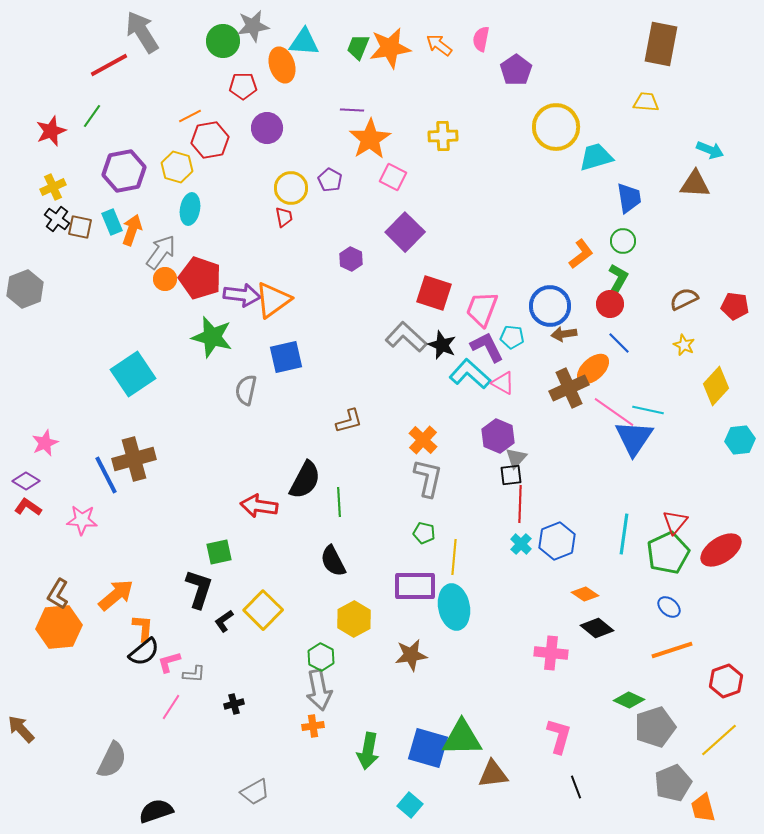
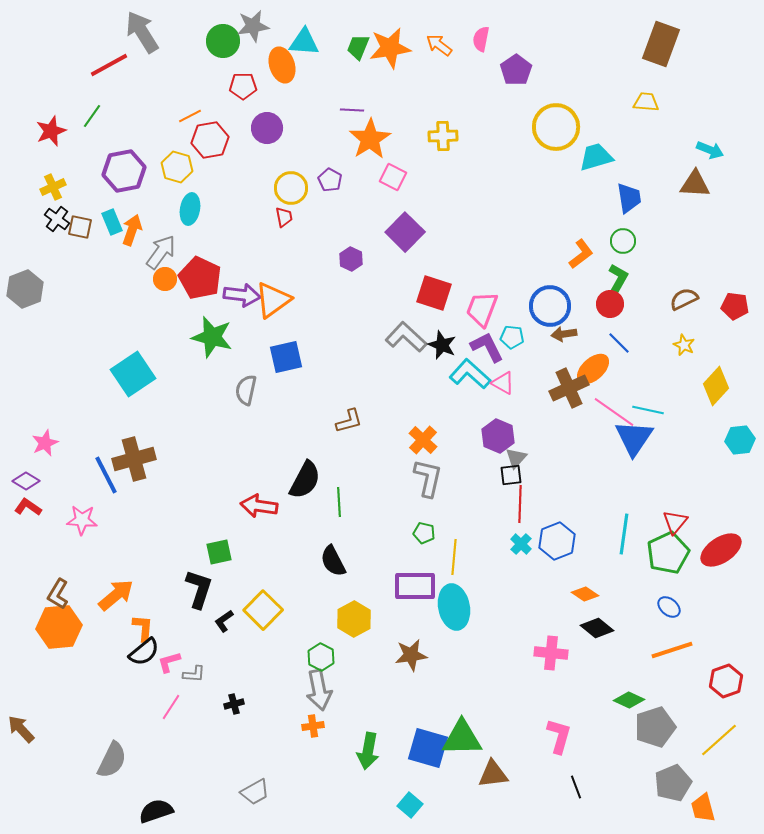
brown rectangle at (661, 44): rotated 9 degrees clockwise
red pentagon at (200, 278): rotated 6 degrees clockwise
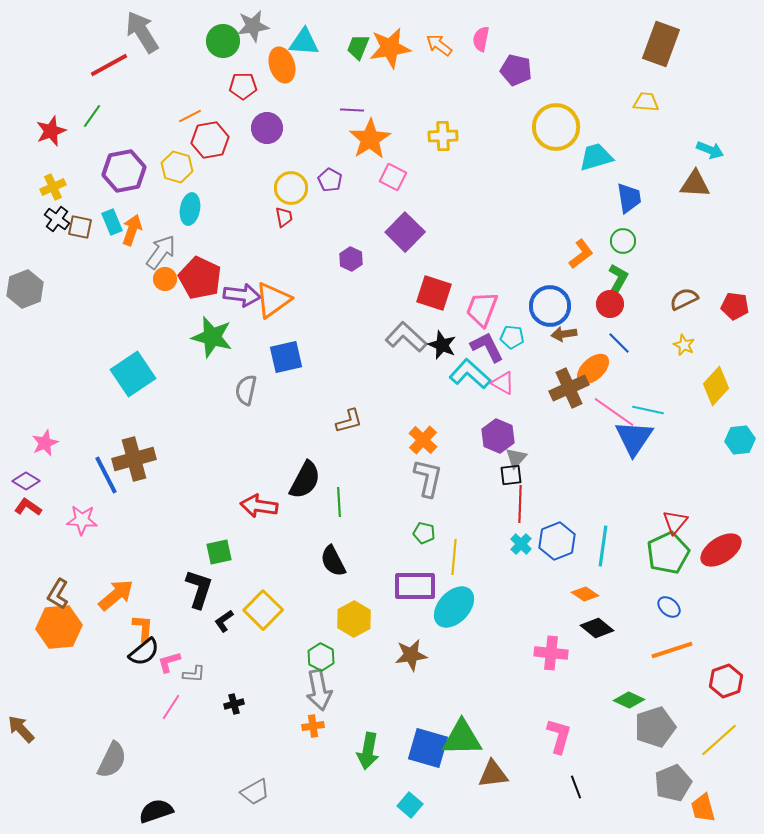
purple pentagon at (516, 70): rotated 24 degrees counterclockwise
cyan line at (624, 534): moved 21 px left, 12 px down
cyan ellipse at (454, 607): rotated 54 degrees clockwise
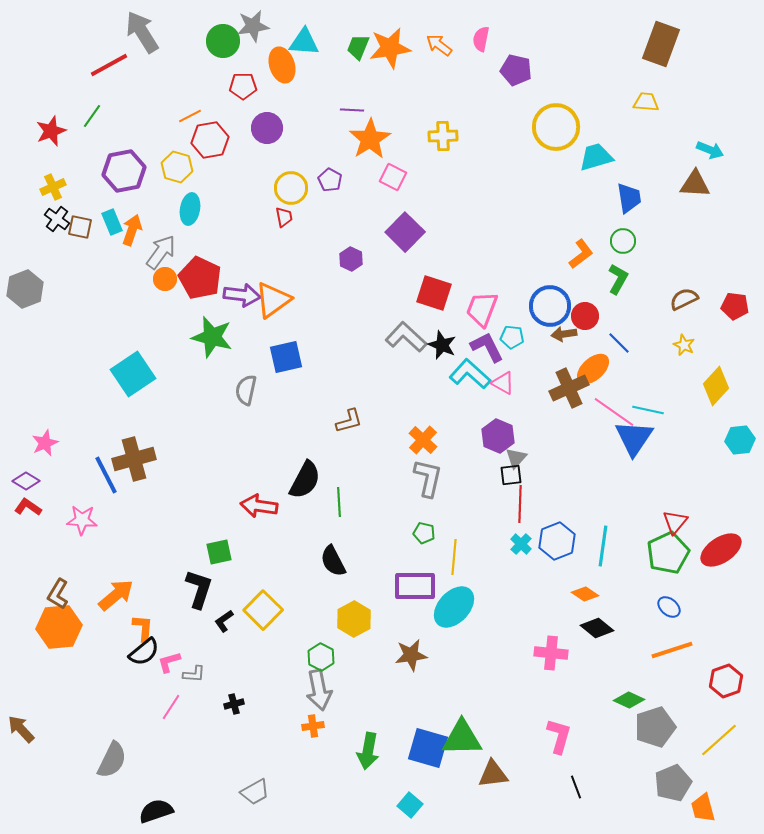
red circle at (610, 304): moved 25 px left, 12 px down
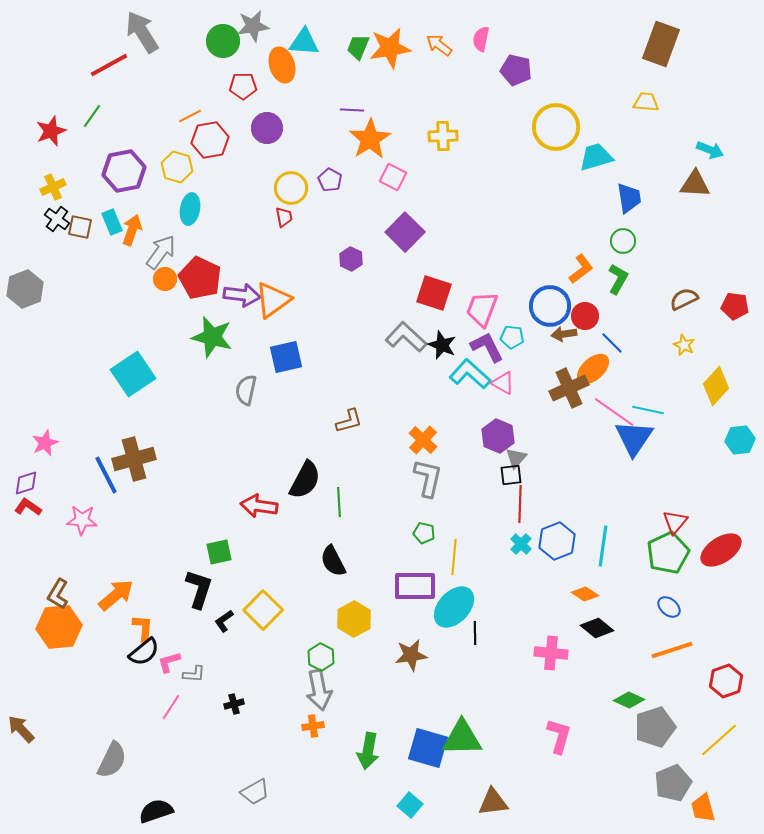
orange L-shape at (581, 254): moved 15 px down
blue line at (619, 343): moved 7 px left
purple diamond at (26, 481): moved 2 px down; rotated 48 degrees counterclockwise
brown triangle at (493, 774): moved 28 px down
black line at (576, 787): moved 101 px left, 154 px up; rotated 20 degrees clockwise
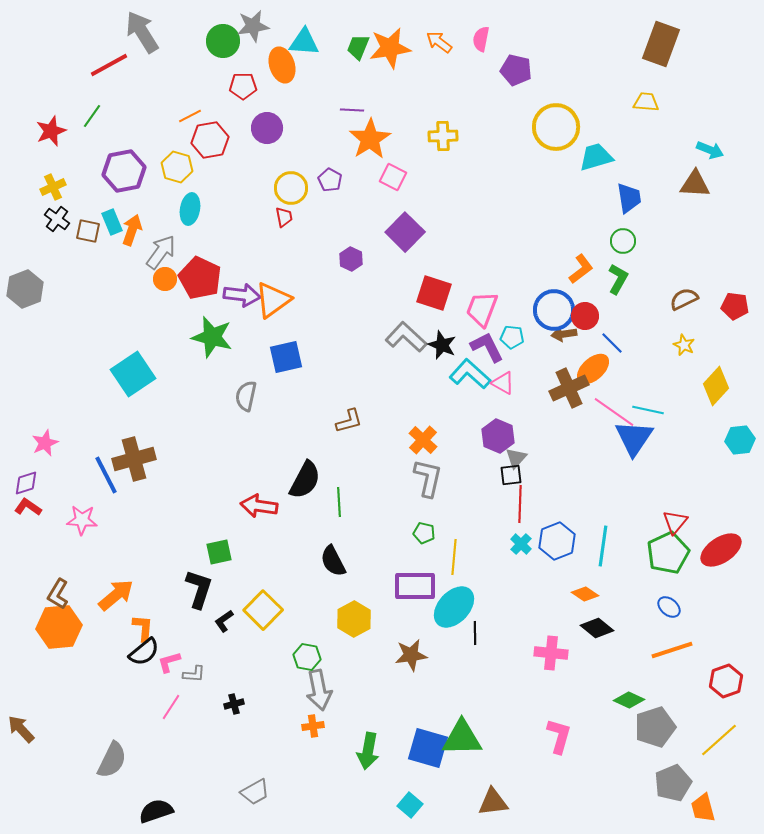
orange arrow at (439, 45): moved 3 px up
brown square at (80, 227): moved 8 px right, 4 px down
blue circle at (550, 306): moved 4 px right, 4 px down
gray semicircle at (246, 390): moved 6 px down
green hexagon at (321, 657): moved 14 px left; rotated 16 degrees counterclockwise
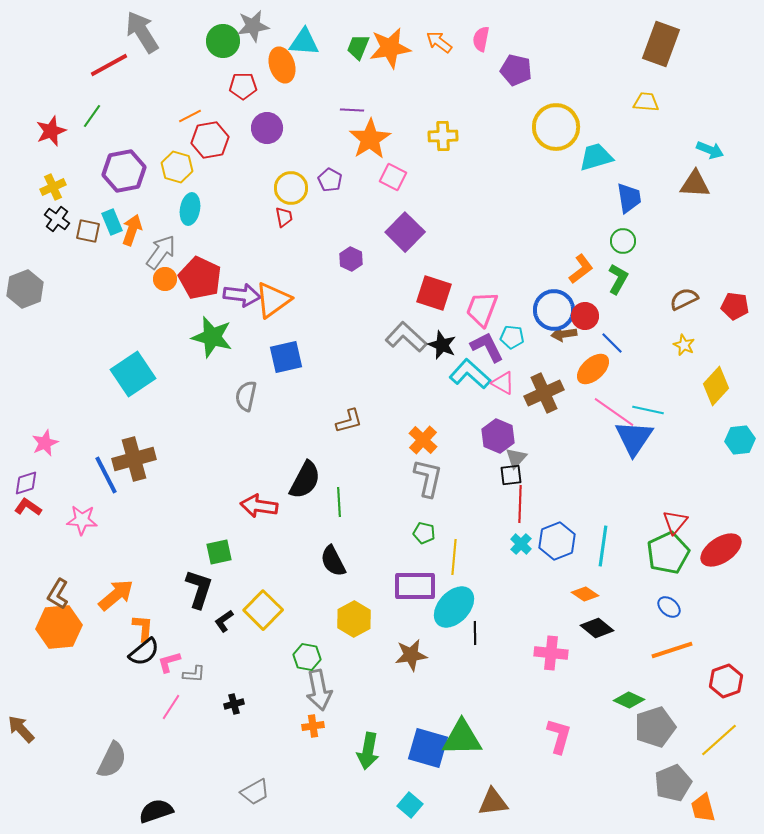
brown cross at (569, 388): moved 25 px left, 5 px down
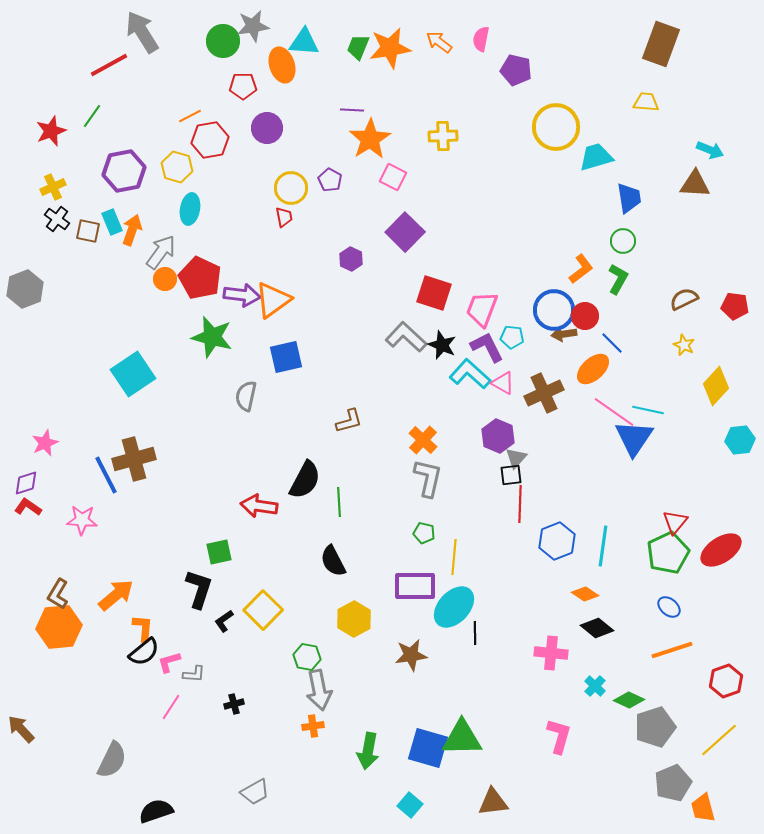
cyan cross at (521, 544): moved 74 px right, 142 px down
